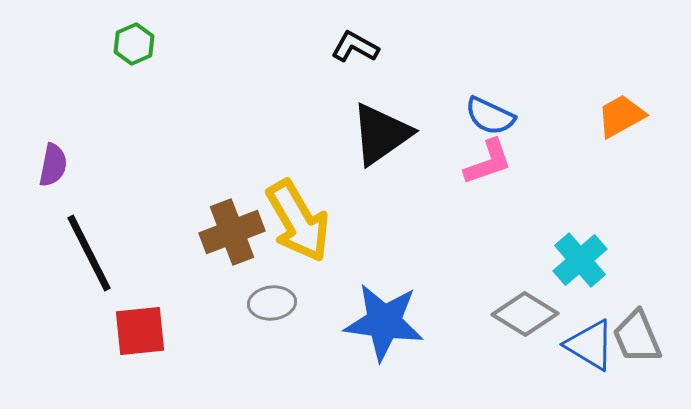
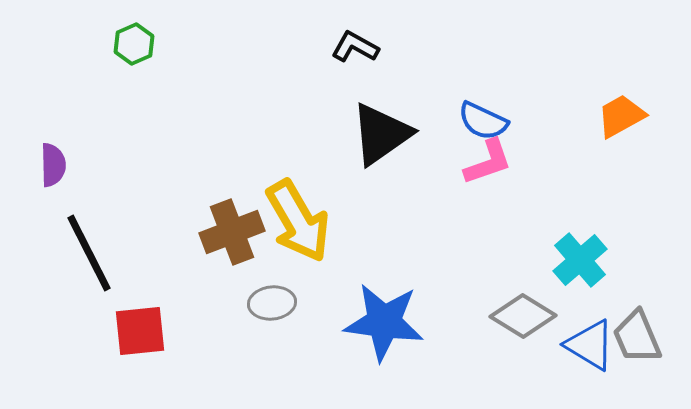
blue semicircle: moved 7 px left, 5 px down
purple semicircle: rotated 12 degrees counterclockwise
gray diamond: moved 2 px left, 2 px down
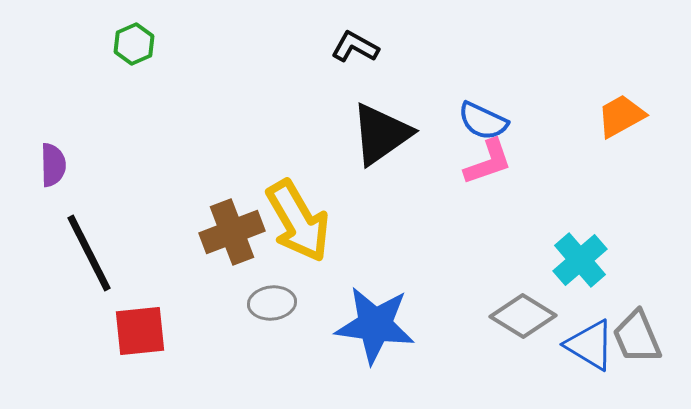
blue star: moved 9 px left, 3 px down
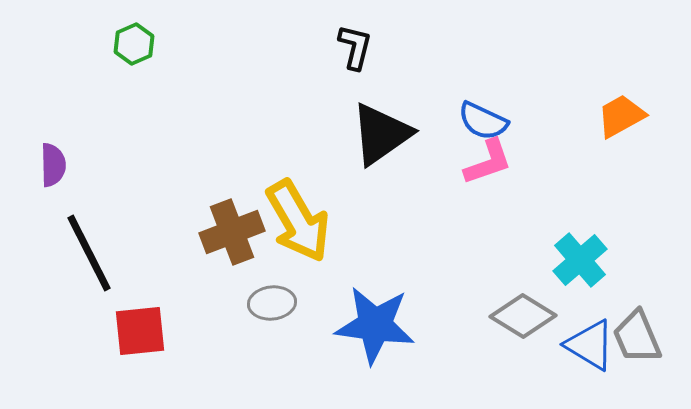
black L-shape: rotated 75 degrees clockwise
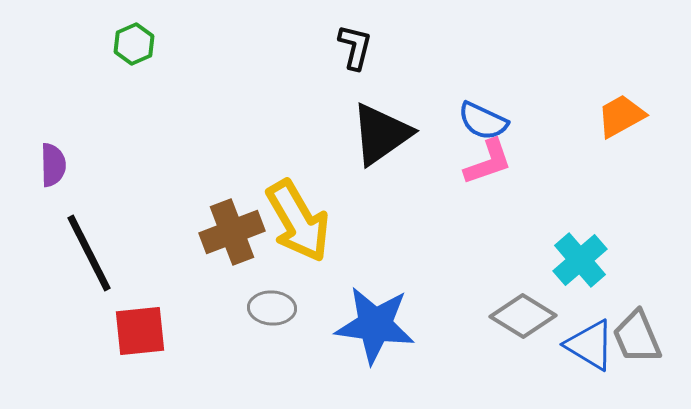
gray ellipse: moved 5 px down; rotated 9 degrees clockwise
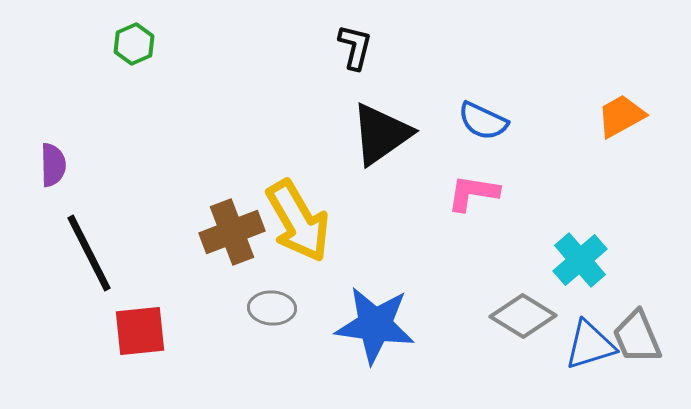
pink L-shape: moved 15 px left, 31 px down; rotated 152 degrees counterclockwise
blue triangle: rotated 48 degrees counterclockwise
